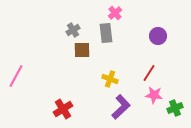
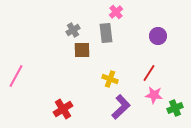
pink cross: moved 1 px right, 1 px up
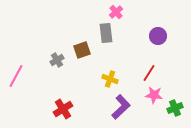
gray cross: moved 16 px left, 30 px down
brown square: rotated 18 degrees counterclockwise
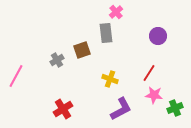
purple L-shape: moved 2 px down; rotated 15 degrees clockwise
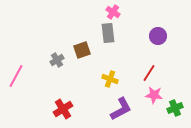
pink cross: moved 3 px left; rotated 16 degrees counterclockwise
gray rectangle: moved 2 px right
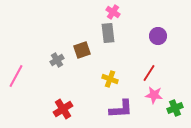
purple L-shape: rotated 25 degrees clockwise
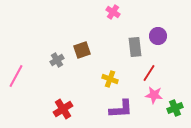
gray rectangle: moved 27 px right, 14 px down
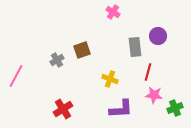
red line: moved 1 px left, 1 px up; rotated 18 degrees counterclockwise
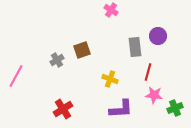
pink cross: moved 2 px left, 2 px up
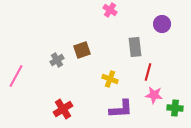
pink cross: moved 1 px left
purple circle: moved 4 px right, 12 px up
green cross: rotated 28 degrees clockwise
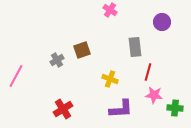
purple circle: moved 2 px up
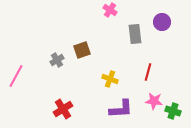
gray rectangle: moved 13 px up
pink star: moved 6 px down
green cross: moved 2 px left, 3 px down; rotated 14 degrees clockwise
